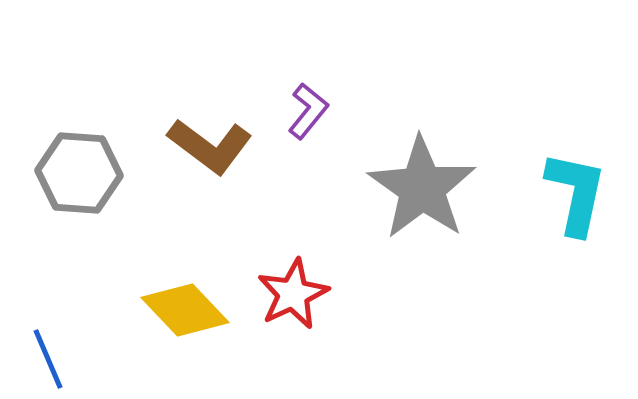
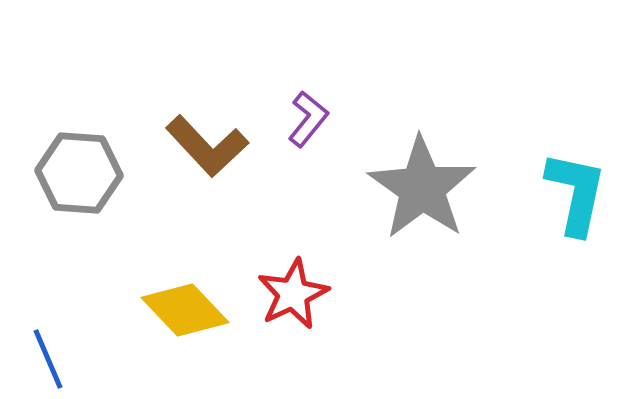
purple L-shape: moved 8 px down
brown L-shape: moved 3 px left; rotated 10 degrees clockwise
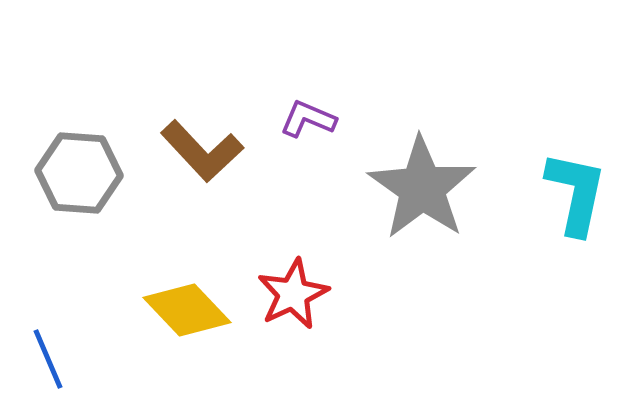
purple L-shape: rotated 106 degrees counterclockwise
brown L-shape: moved 5 px left, 5 px down
yellow diamond: moved 2 px right
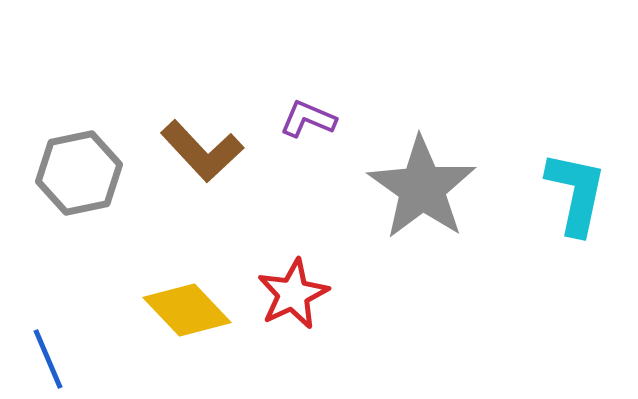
gray hexagon: rotated 16 degrees counterclockwise
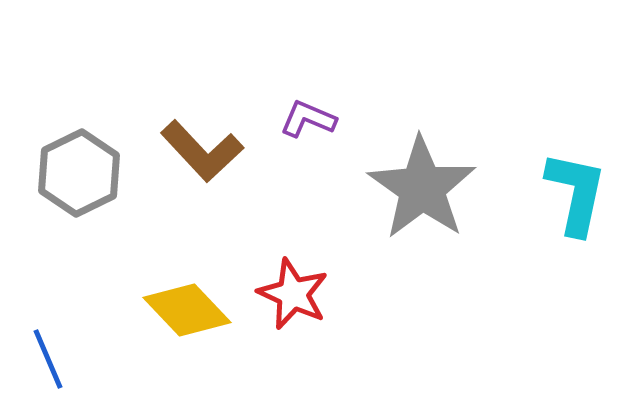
gray hexagon: rotated 14 degrees counterclockwise
red star: rotated 22 degrees counterclockwise
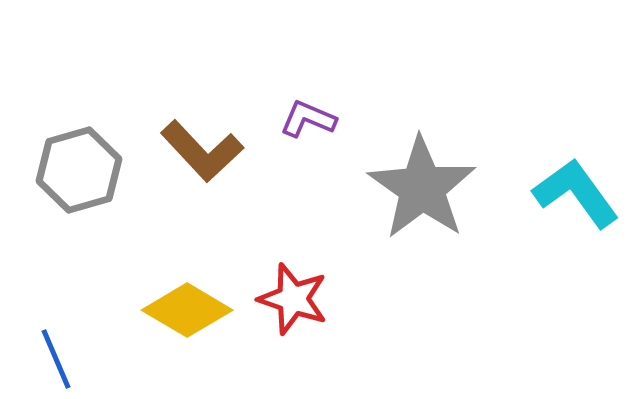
gray hexagon: moved 3 px up; rotated 10 degrees clockwise
cyan L-shape: rotated 48 degrees counterclockwise
red star: moved 5 px down; rotated 6 degrees counterclockwise
yellow diamond: rotated 16 degrees counterclockwise
blue line: moved 8 px right
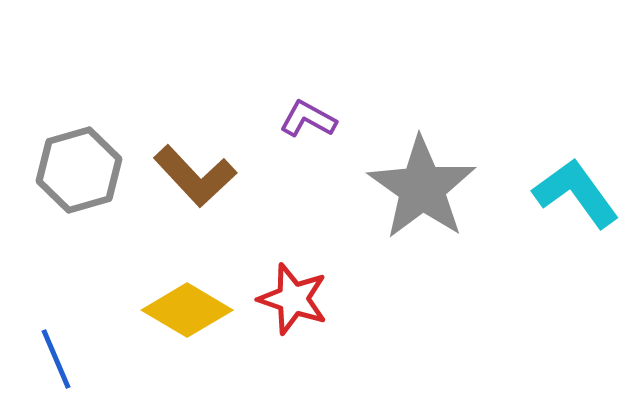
purple L-shape: rotated 6 degrees clockwise
brown L-shape: moved 7 px left, 25 px down
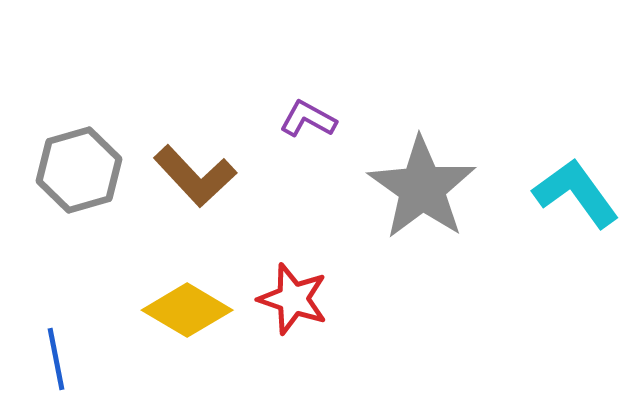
blue line: rotated 12 degrees clockwise
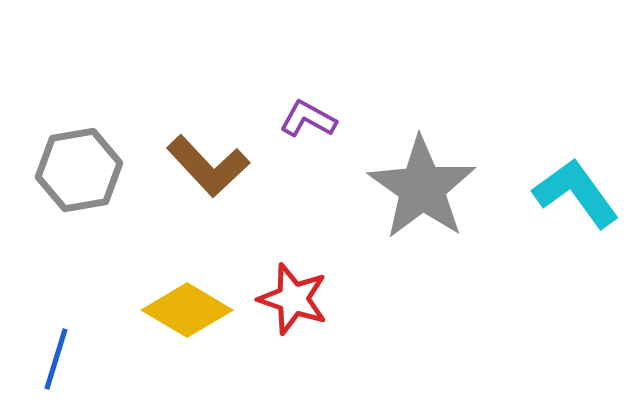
gray hexagon: rotated 6 degrees clockwise
brown L-shape: moved 13 px right, 10 px up
blue line: rotated 28 degrees clockwise
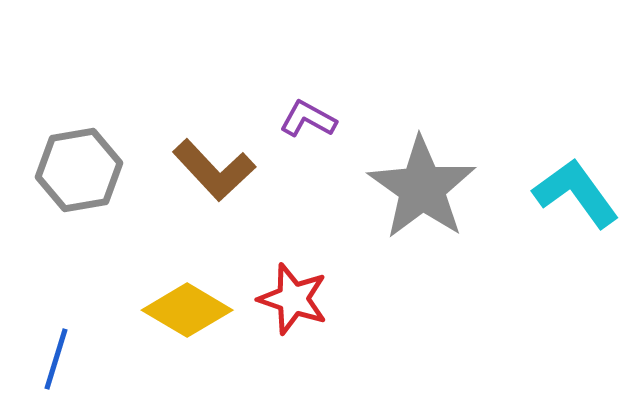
brown L-shape: moved 6 px right, 4 px down
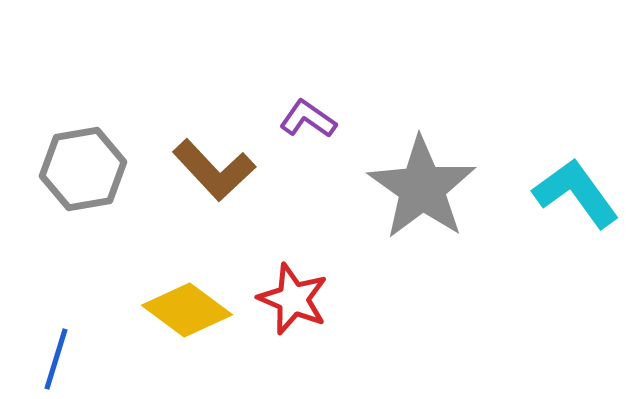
purple L-shape: rotated 6 degrees clockwise
gray hexagon: moved 4 px right, 1 px up
red star: rotated 4 degrees clockwise
yellow diamond: rotated 6 degrees clockwise
